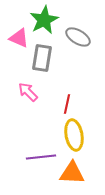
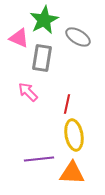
purple line: moved 2 px left, 2 px down
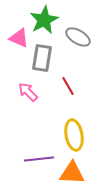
red line: moved 1 px right, 18 px up; rotated 42 degrees counterclockwise
